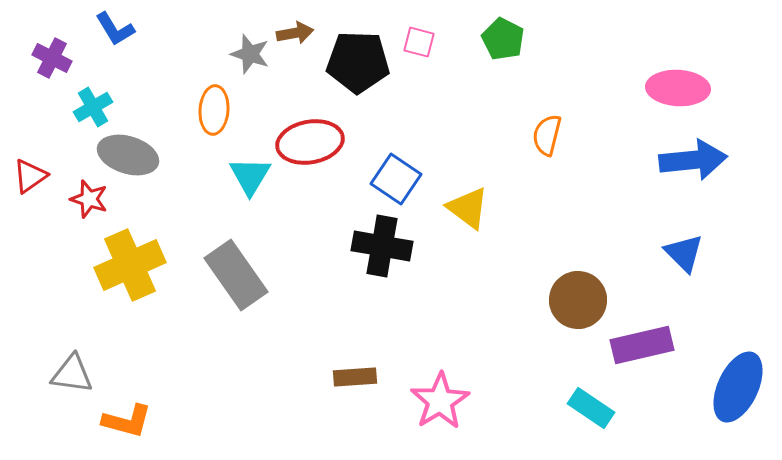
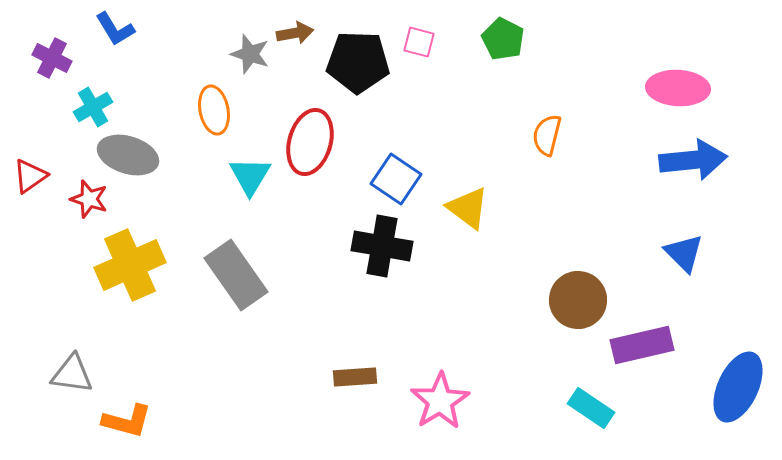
orange ellipse: rotated 15 degrees counterclockwise
red ellipse: rotated 64 degrees counterclockwise
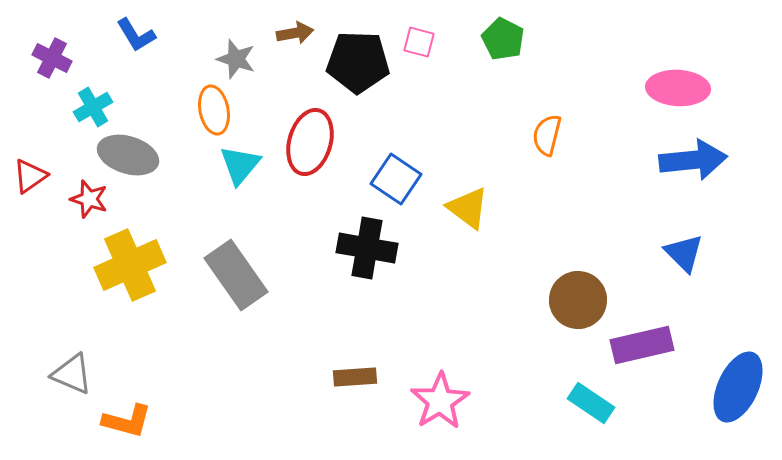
blue L-shape: moved 21 px right, 6 px down
gray star: moved 14 px left, 5 px down
cyan triangle: moved 10 px left, 11 px up; rotated 9 degrees clockwise
black cross: moved 15 px left, 2 px down
gray triangle: rotated 15 degrees clockwise
cyan rectangle: moved 5 px up
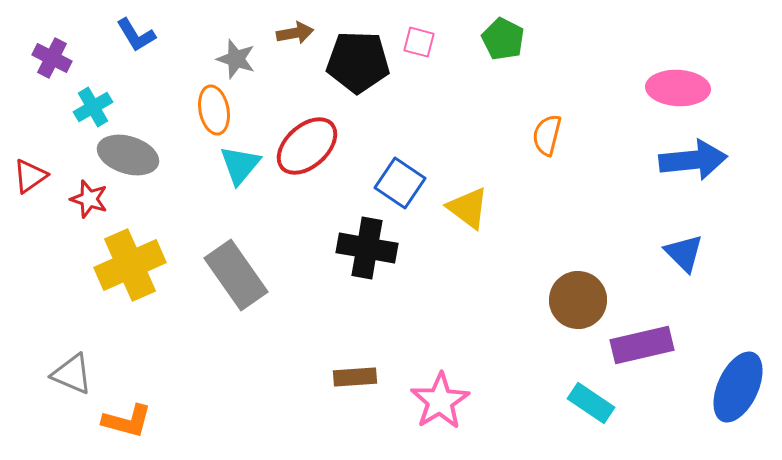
red ellipse: moved 3 px left, 4 px down; rotated 32 degrees clockwise
blue square: moved 4 px right, 4 px down
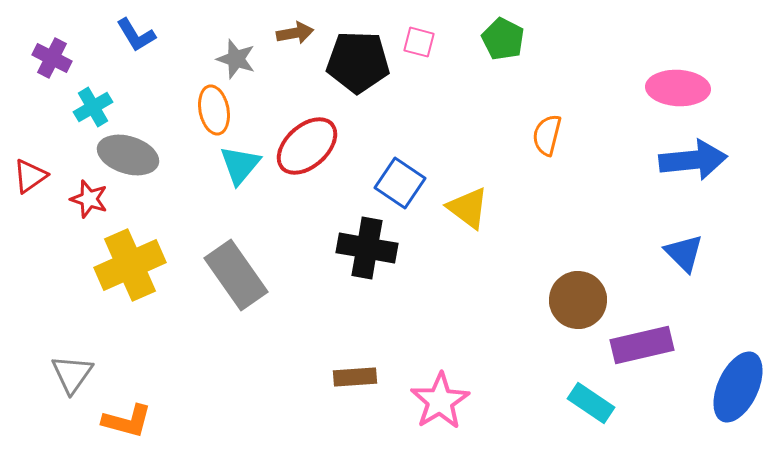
gray triangle: rotated 42 degrees clockwise
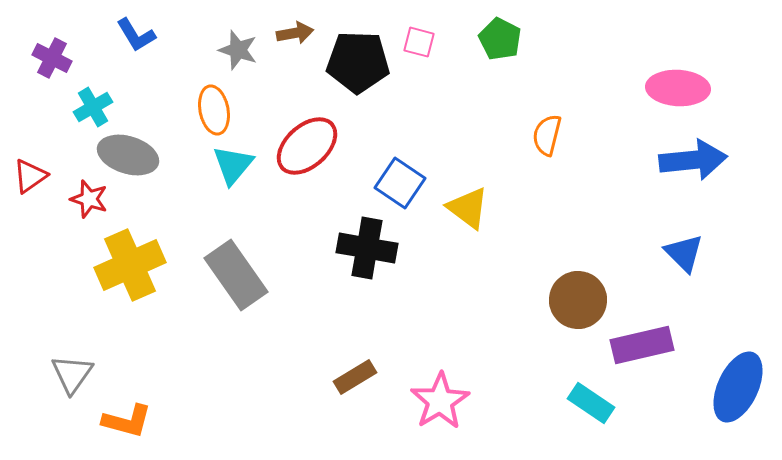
green pentagon: moved 3 px left
gray star: moved 2 px right, 9 px up
cyan triangle: moved 7 px left
brown rectangle: rotated 27 degrees counterclockwise
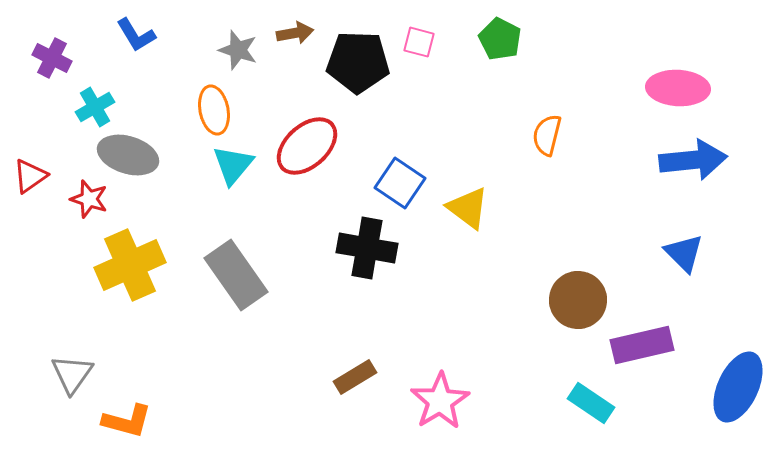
cyan cross: moved 2 px right
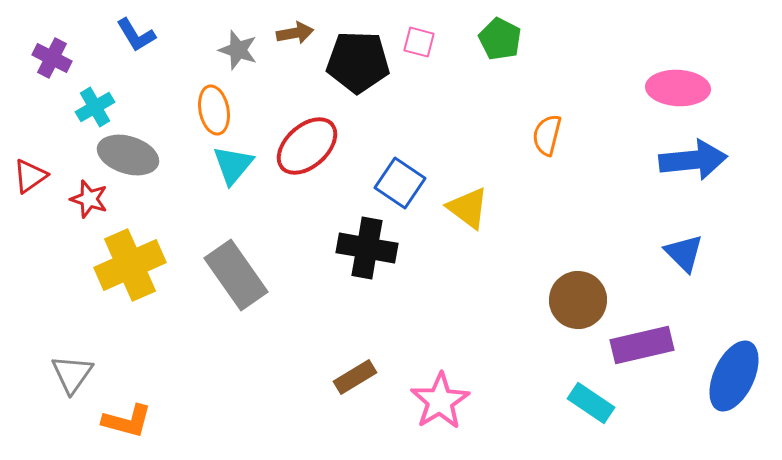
blue ellipse: moved 4 px left, 11 px up
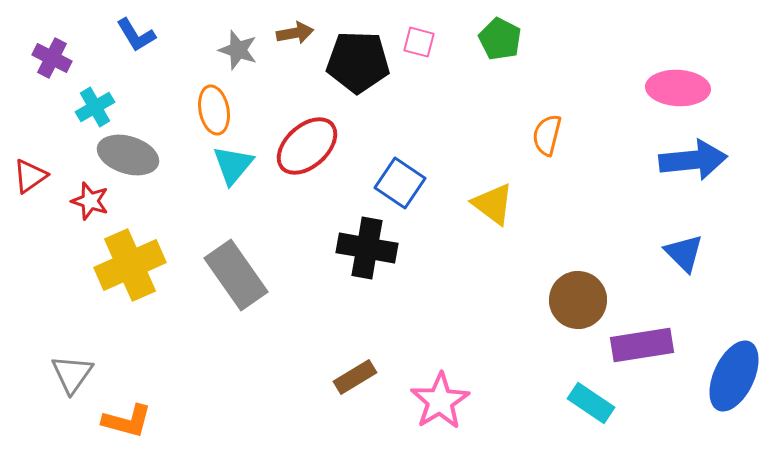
red star: moved 1 px right, 2 px down
yellow triangle: moved 25 px right, 4 px up
purple rectangle: rotated 4 degrees clockwise
